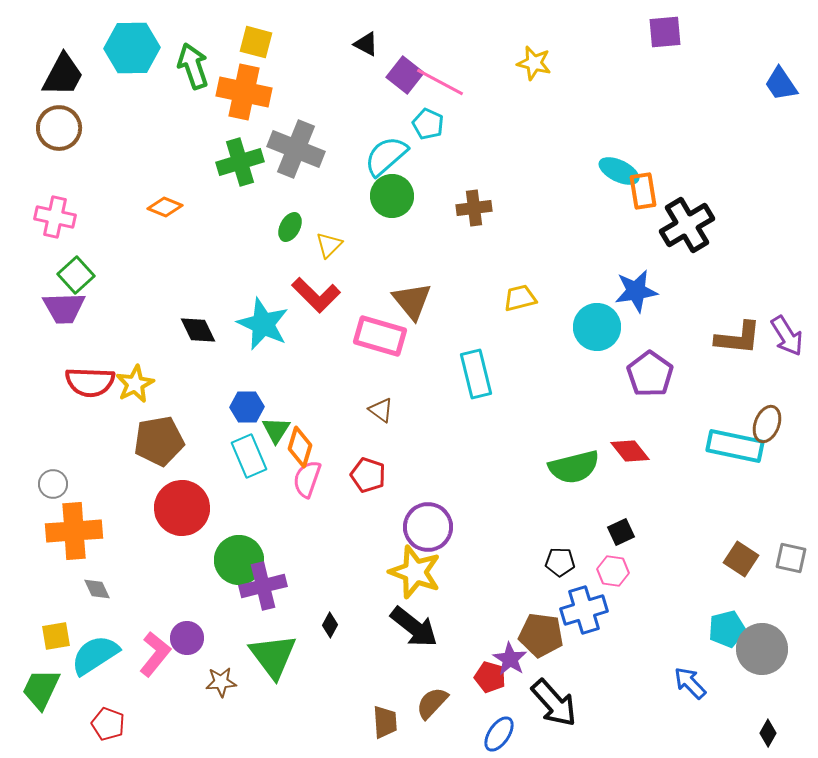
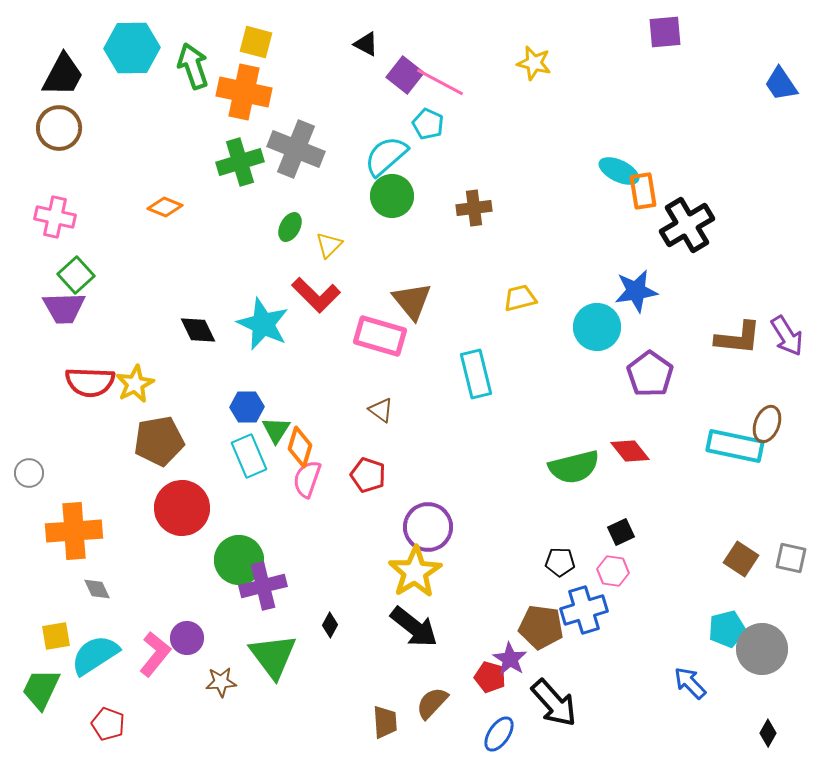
gray circle at (53, 484): moved 24 px left, 11 px up
yellow star at (415, 572): rotated 20 degrees clockwise
brown pentagon at (541, 635): moved 8 px up
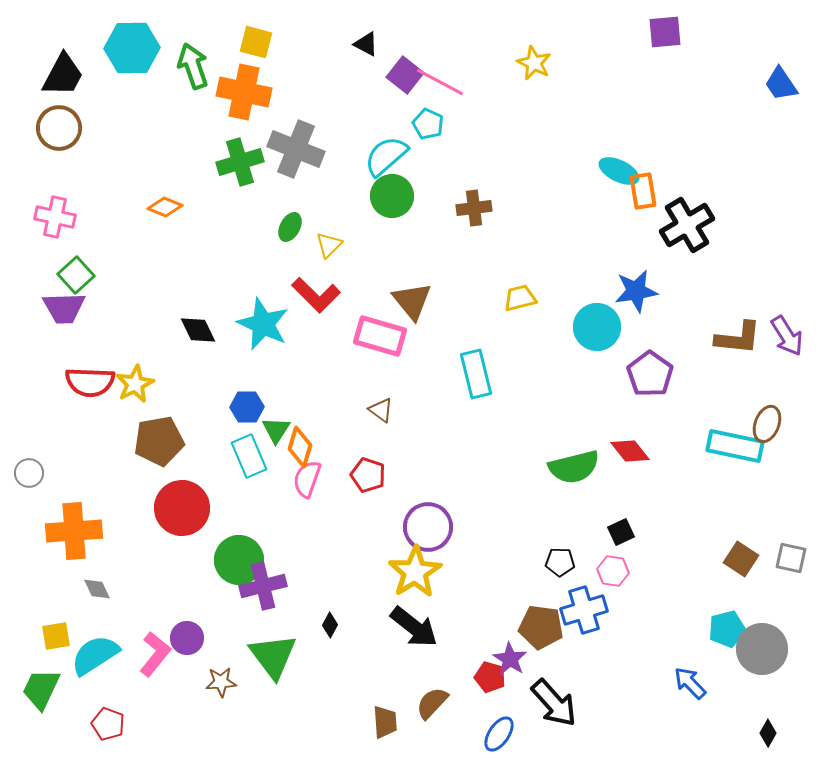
yellow star at (534, 63): rotated 12 degrees clockwise
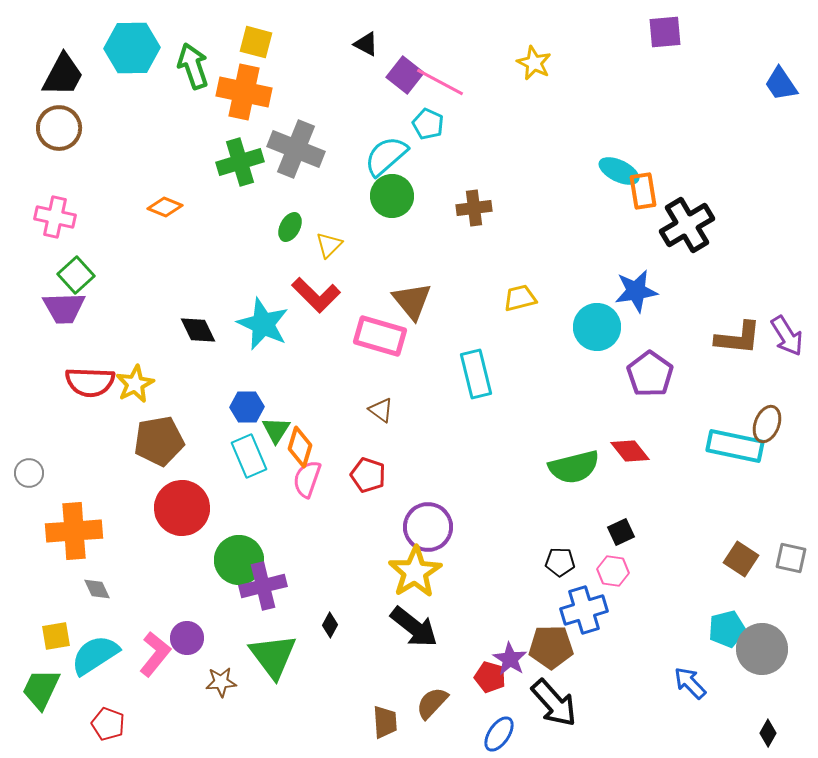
brown pentagon at (541, 627): moved 10 px right, 20 px down; rotated 9 degrees counterclockwise
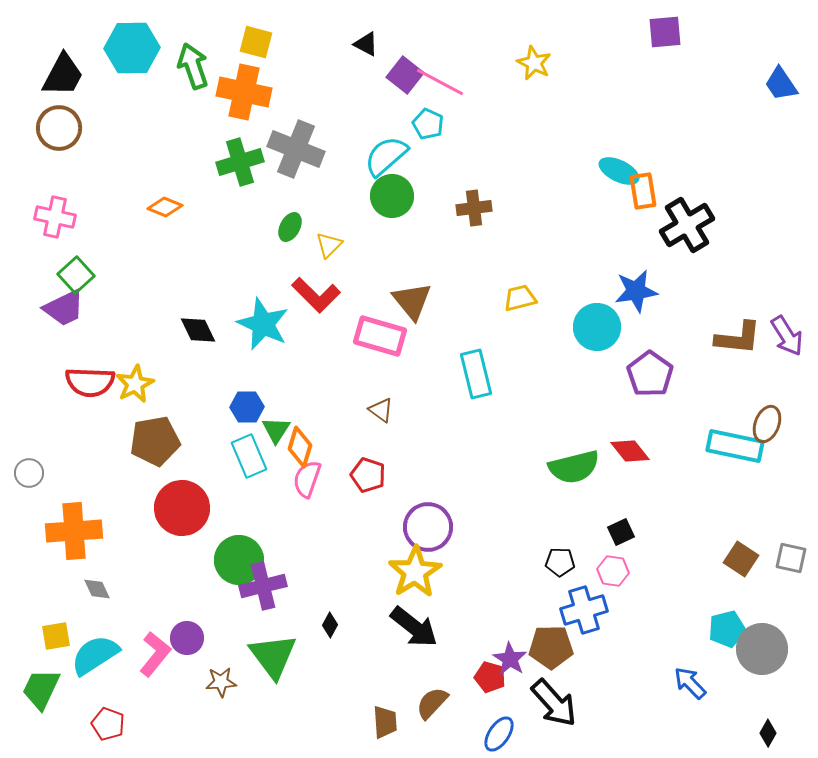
purple trapezoid at (64, 308): rotated 24 degrees counterclockwise
brown pentagon at (159, 441): moved 4 px left
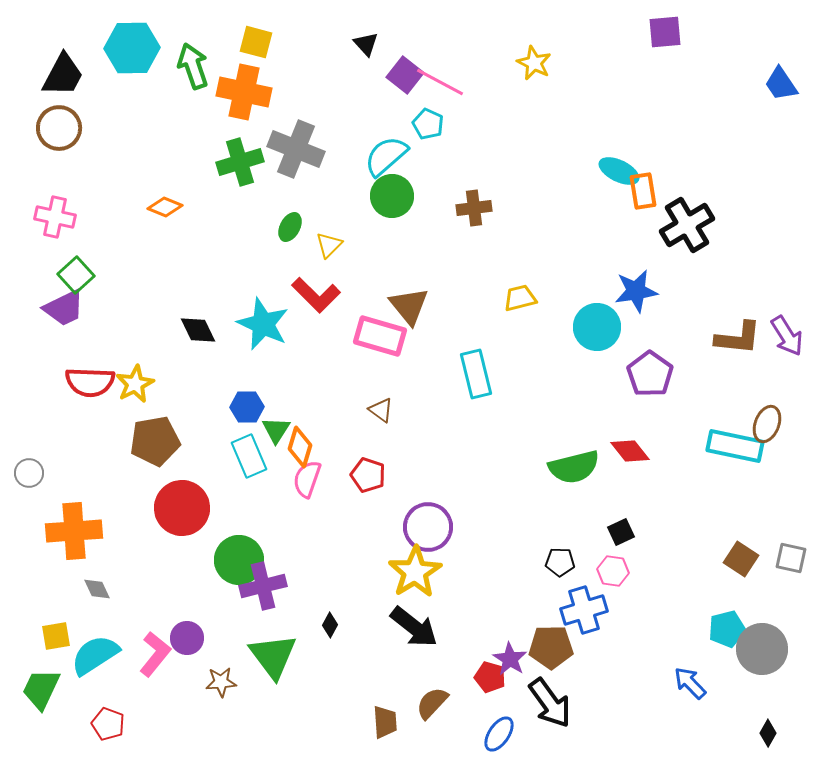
black triangle at (366, 44): rotated 20 degrees clockwise
brown triangle at (412, 301): moved 3 px left, 5 px down
black arrow at (554, 703): moved 4 px left; rotated 6 degrees clockwise
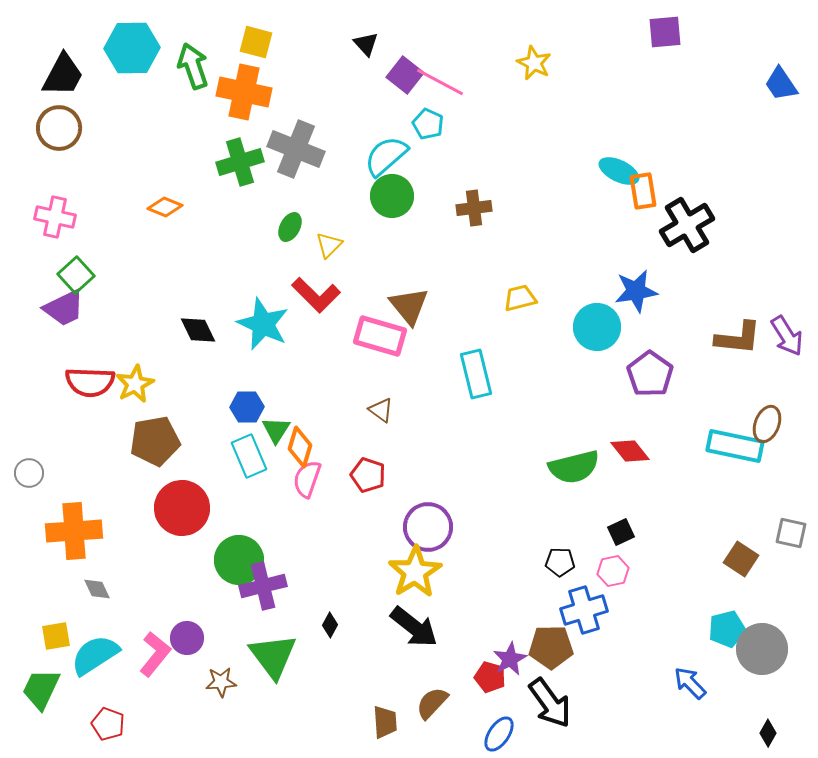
gray square at (791, 558): moved 25 px up
pink hexagon at (613, 571): rotated 20 degrees counterclockwise
purple star at (510, 659): rotated 12 degrees clockwise
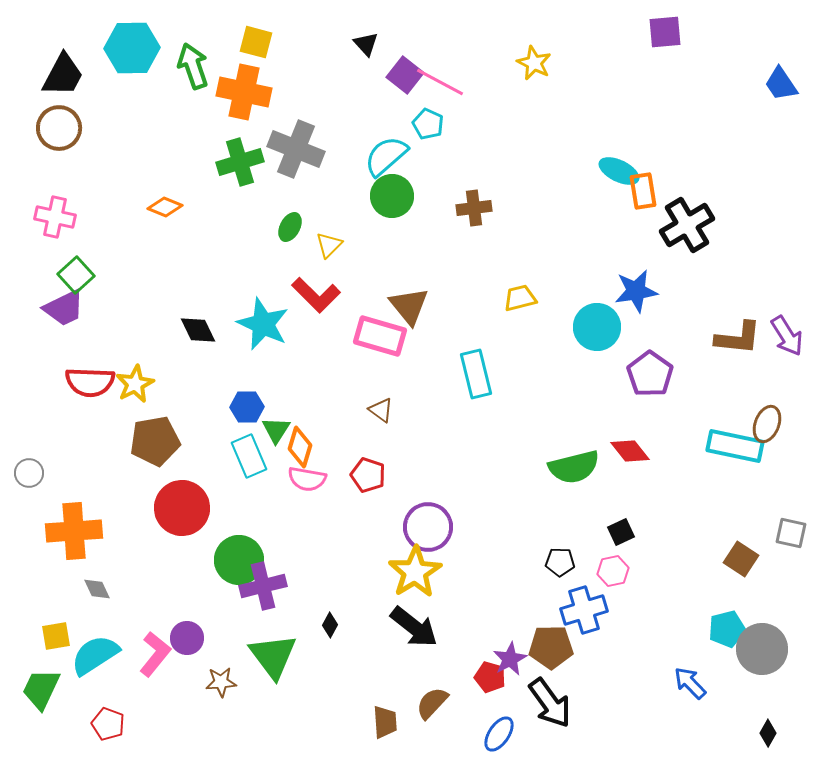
pink semicircle at (307, 479): rotated 99 degrees counterclockwise
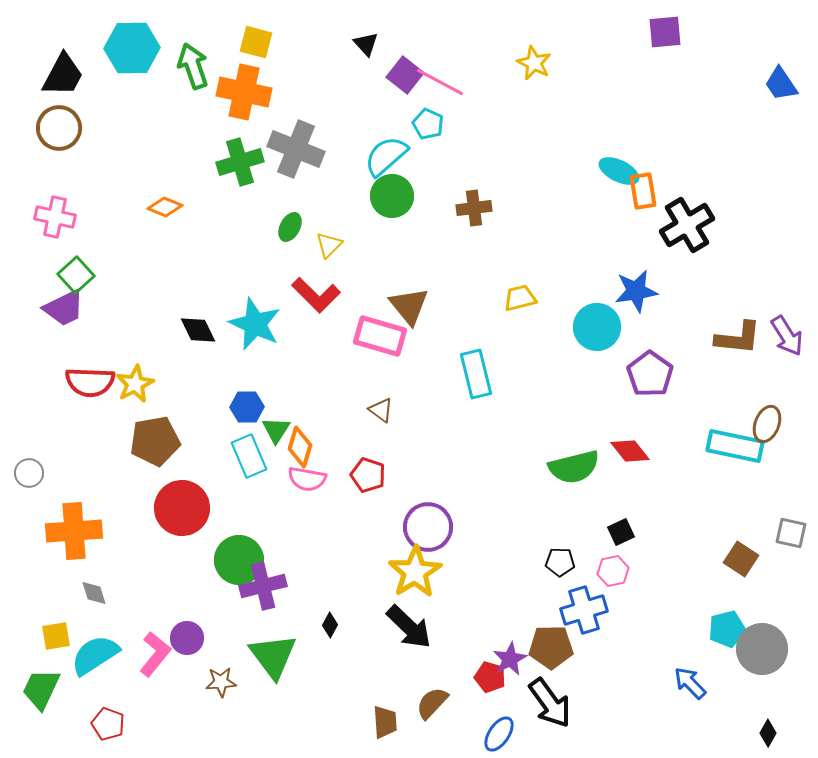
cyan star at (263, 324): moved 8 px left
gray diamond at (97, 589): moved 3 px left, 4 px down; rotated 8 degrees clockwise
black arrow at (414, 627): moved 5 px left; rotated 6 degrees clockwise
